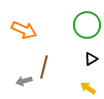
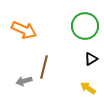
green circle: moved 2 px left, 1 px down
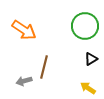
orange arrow: rotated 10 degrees clockwise
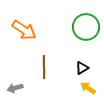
green circle: moved 1 px right, 1 px down
black triangle: moved 9 px left, 9 px down
brown line: rotated 15 degrees counterclockwise
gray arrow: moved 9 px left, 7 px down
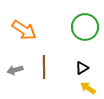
green circle: moved 1 px left
gray arrow: moved 18 px up
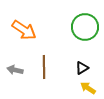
gray arrow: rotated 28 degrees clockwise
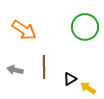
black triangle: moved 12 px left, 11 px down
